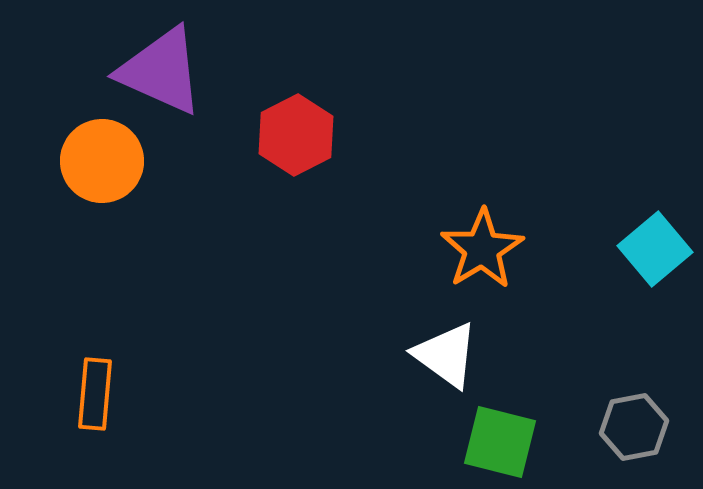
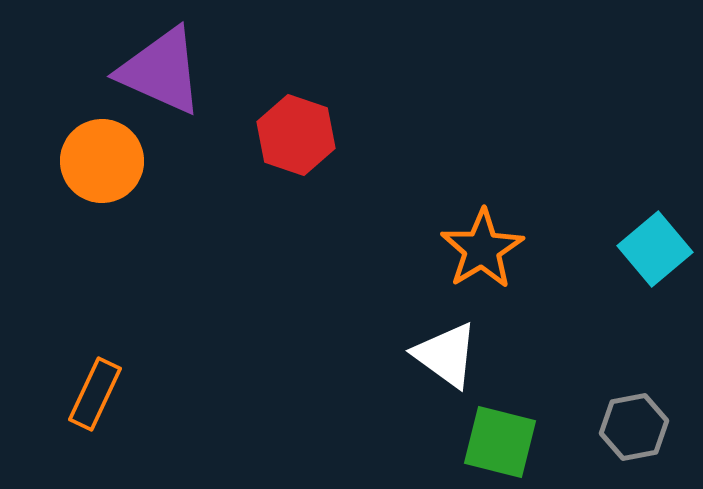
red hexagon: rotated 14 degrees counterclockwise
orange rectangle: rotated 20 degrees clockwise
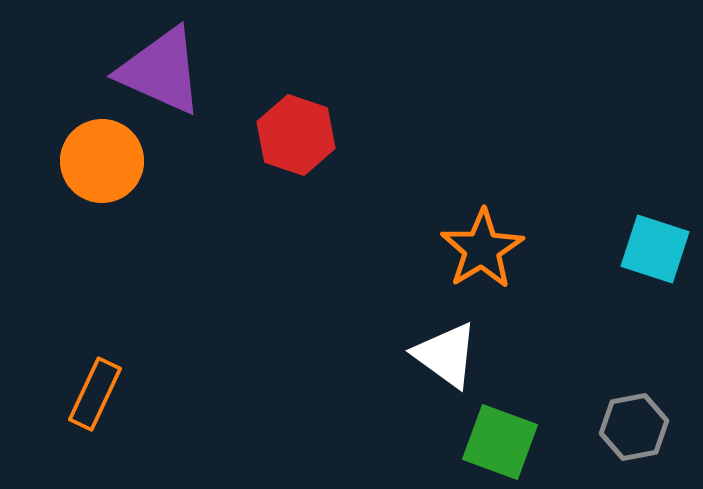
cyan square: rotated 32 degrees counterclockwise
green square: rotated 6 degrees clockwise
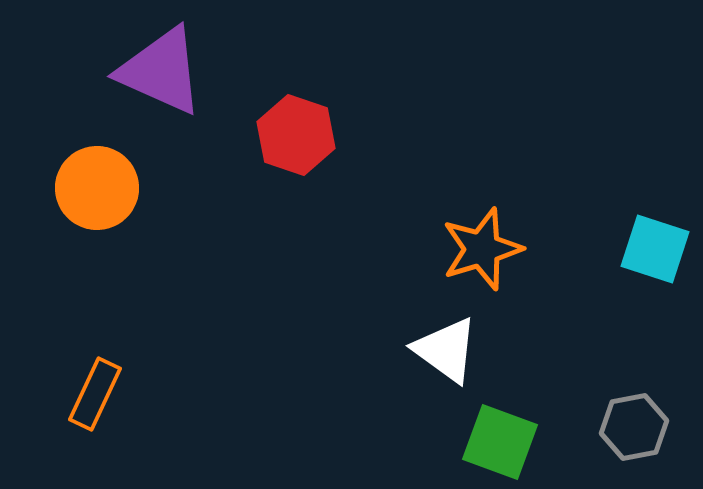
orange circle: moved 5 px left, 27 px down
orange star: rotated 14 degrees clockwise
white triangle: moved 5 px up
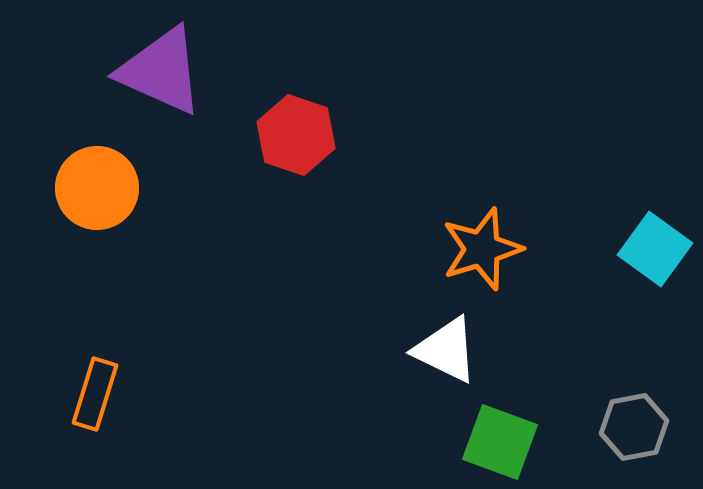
cyan square: rotated 18 degrees clockwise
white triangle: rotated 10 degrees counterclockwise
orange rectangle: rotated 8 degrees counterclockwise
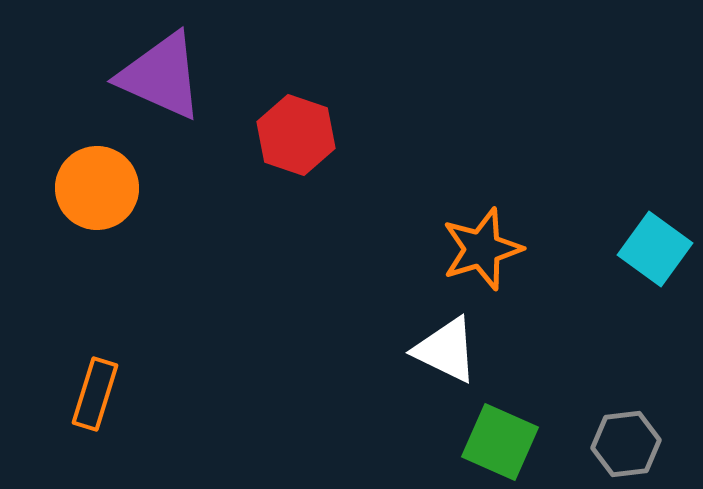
purple triangle: moved 5 px down
gray hexagon: moved 8 px left, 17 px down; rotated 4 degrees clockwise
green square: rotated 4 degrees clockwise
